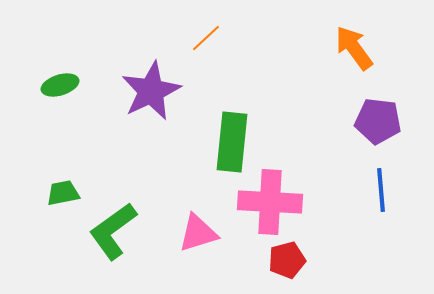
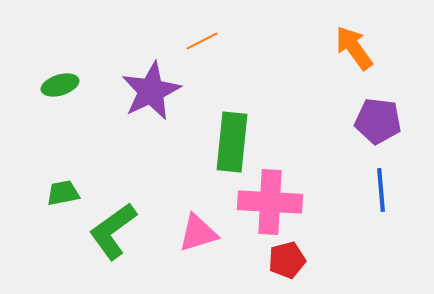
orange line: moved 4 px left, 3 px down; rotated 16 degrees clockwise
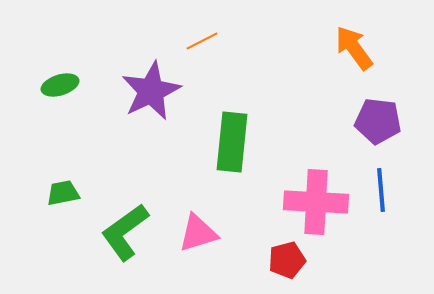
pink cross: moved 46 px right
green L-shape: moved 12 px right, 1 px down
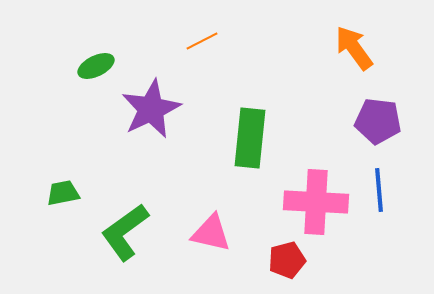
green ellipse: moved 36 px right, 19 px up; rotated 9 degrees counterclockwise
purple star: moved 18 px down
green rectangle: moved 18 px right, 4 px up
blue line: moved 2 px left
pink triangle: moved 13 px right; rotated 30 degrees clockwise
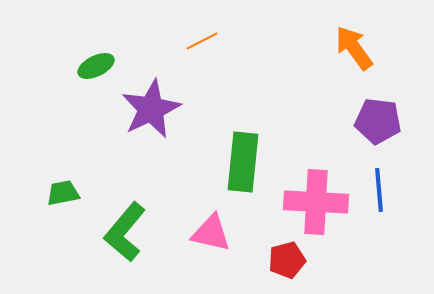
green rectangle: moved 7 px left, 24 px down
green L-shape: rotated 14 degrees counterclockwise
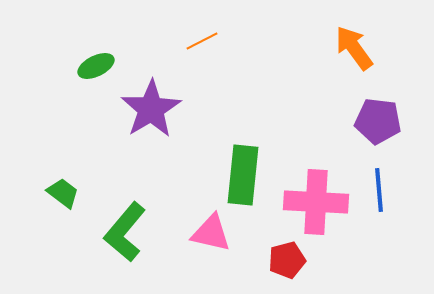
purple star: rotated 6 degrees counterclockwise
green rectangle: moved 13 px down
green trapezoid: rotated 48 degrees clockwise
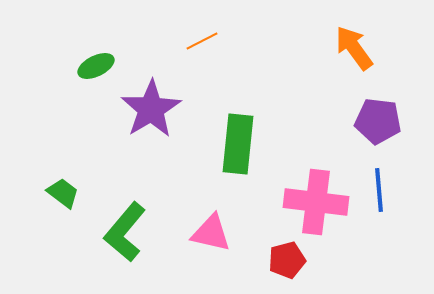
green rectangle: moved 5 px left, 31 px up
pink cross: rotated 4 degrees clockwise
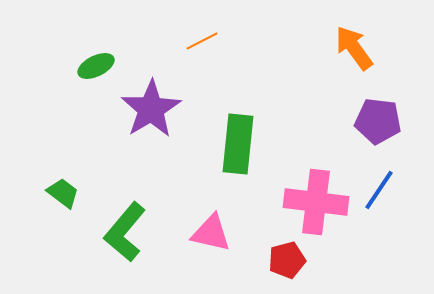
blue line: rotated 39 degrees clockwise
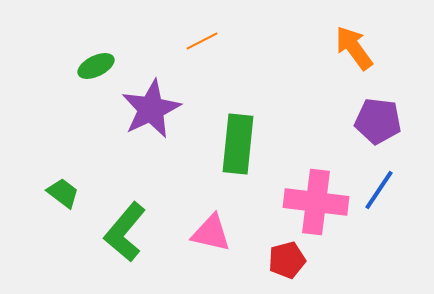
purple star: rotated 6 degrees clockwise
